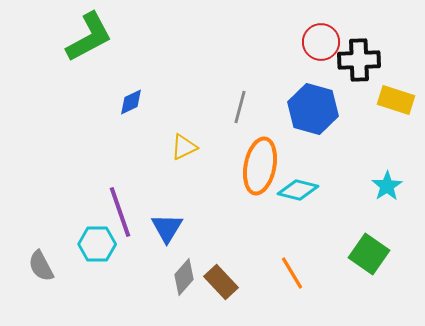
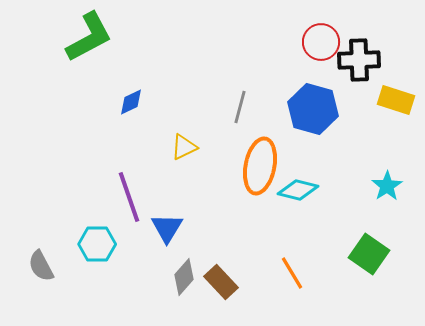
purple line: moved 9 px right, 15 px up
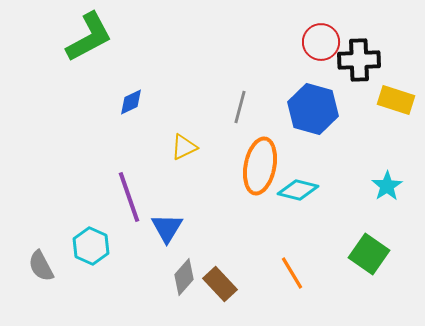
cyan hexagon: moved 6 px left, 2 px down; rotated 24 degrees clockwise
brown rectangle: moved 1 px left, 2 px down
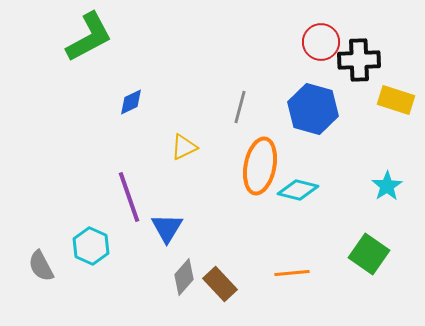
orange line: rotated 64 degrees counterclockwise
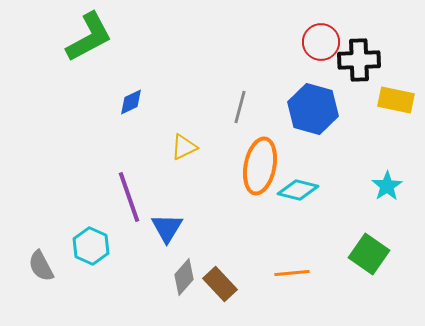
yellow rectangle: rotated 6 degrees counterclockwise
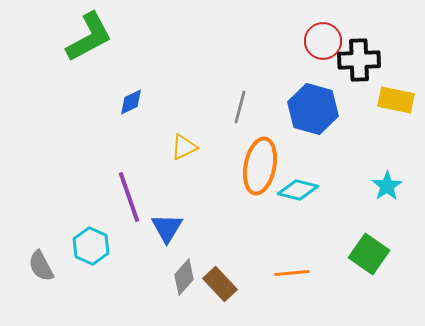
red circle: moved 2 px right, 1 px up
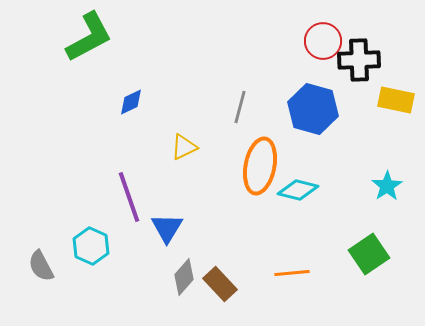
green square: rotated 21 degrees clockwise
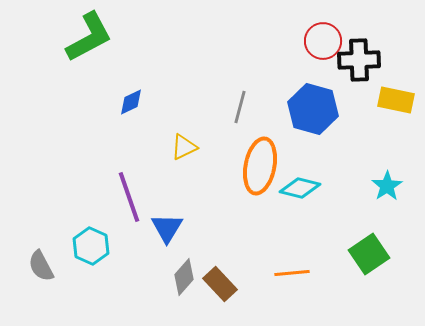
cyan diamond: moved 2 px right, 2 px up
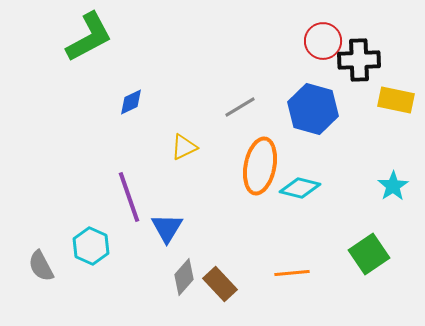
gray line: rotated 44 degrees clockwise
cyan star: moved 6 px right
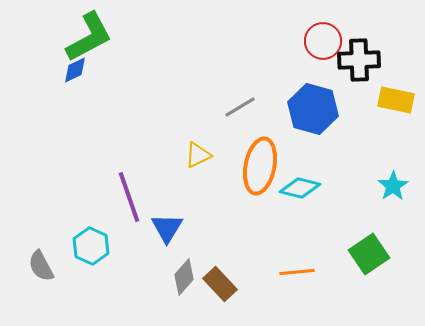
blue diamond: moved 56 px left, 32 px up
yellow triangle: moved 14 px right, 8 px down
orange line: moved 5 px right, 1 px up
